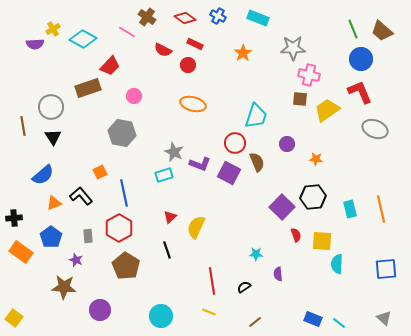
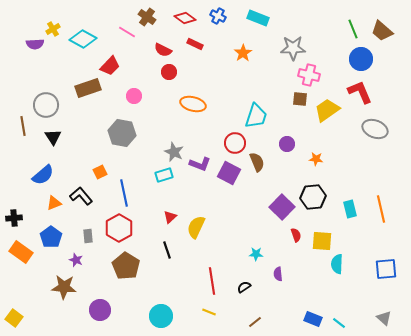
red circle at (188, 65): moved 19 px left, 7 px down
gray circle at (51, 107): moved 5 px left, 2 px up
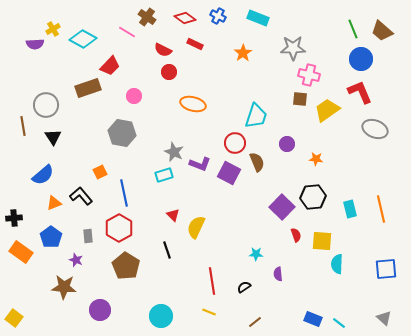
red triangle at (170, 217): moved 3 px right, 2 px up; rotated 32 degrees counterclockwise
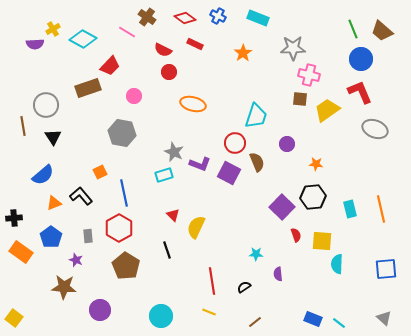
orange star at (316, 159): moved 5 px down
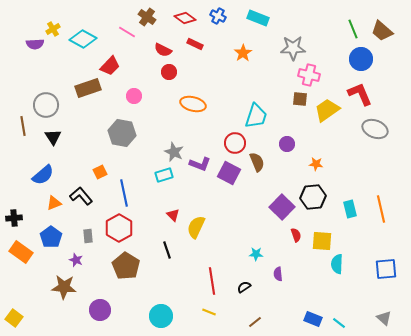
red L-shape at (360, 92): moved 2 px down
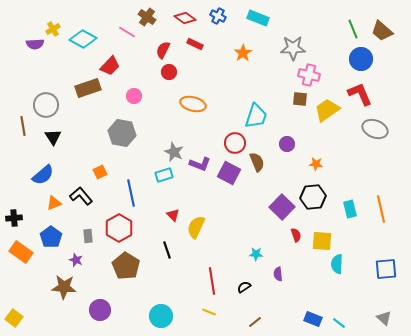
red semicircle at (163, 50): rotated 90 degrees clockwise
blue line at (124, 193): moved 7 px right
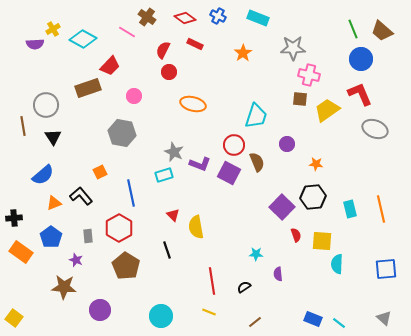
red circle at (235, 143): moved 1 px left, 2 px down
yellow semicircle at (196, 227): rotated 35 degrees counterclockwise
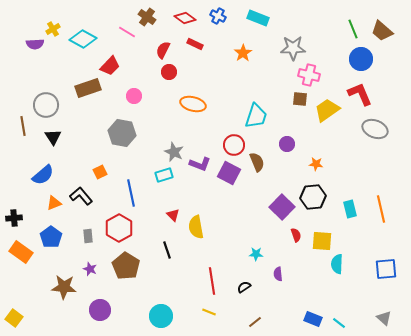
purple star at (76, 260): moved 14 px right, 9 px down
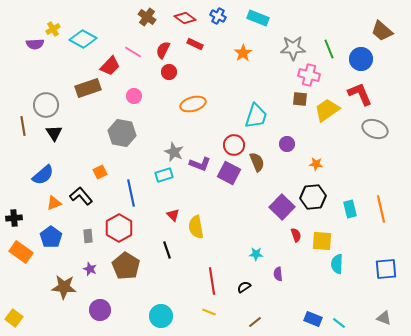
green line at (353, 29): moved 24 px left, 20 px down
pink line at (127, 32): moved 6 px right, 20 px down
orange ellipse at (193, 104): rotated 30 degrees counterclockwise
black triangle at (53, 137): moved 1 px right, 4 px up
gray triangle at (384, 318): rotated 21 degrees counterclockwise
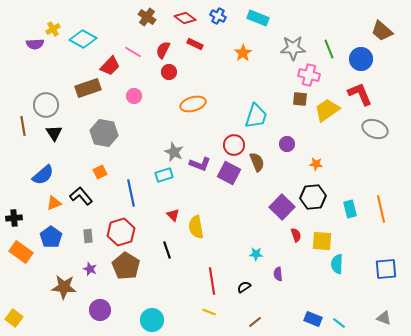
gray hexagon at (122, 133): moved 18 px left
red hexagon at (119, 228): moved 2 px right, 4 px down; rotated 12 degrees clockwise
cyan circle at (161, 316): moved 9 px left, 4 px down
